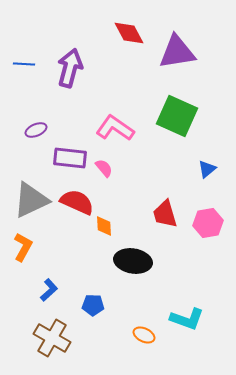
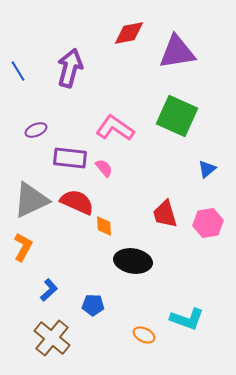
red diamond: rotated 72 degrees counterclockwise
blue line: moved 6 px left, 7 px down; rotated 55 degrees clockwise
brown cross: rotated 9 degrees clockwise
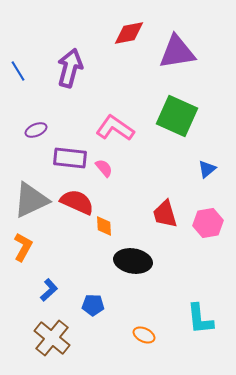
cyan L-shape: moved 13 px right; rotated 64 degrees clockwise
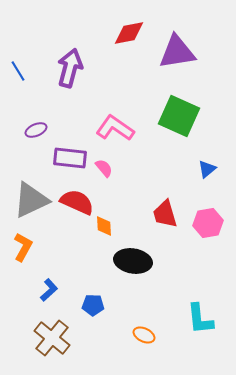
green square: moved 2 px right
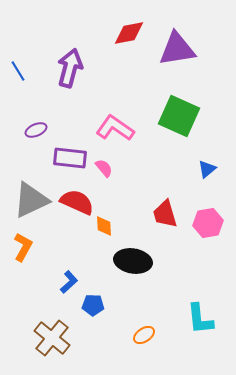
purple triangle: moved 3 px up
blue L-shape: moved 20 px right, 8 px up
orange ellipse: rotated 60 degrees counterclockwise
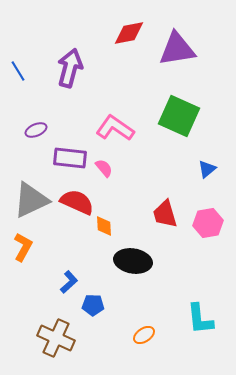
brown cross: moved 4 px right; rotated 15 degrees counterclockwise
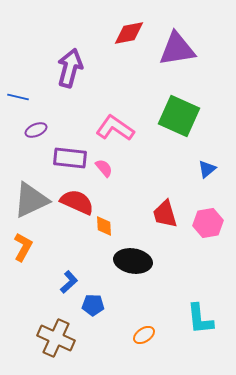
blue line: moved 26 px down; rotated 45 degrees counterclockwise
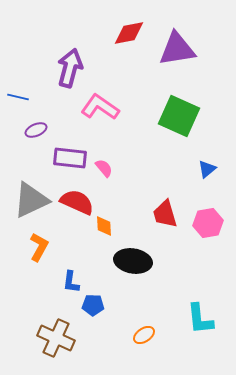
pink L-shape: moved 15 px left, 21 px up
orange L-shape: moved 16 px right
blue L-shape: moved 2 px right; rotated 140 degrees clockwise
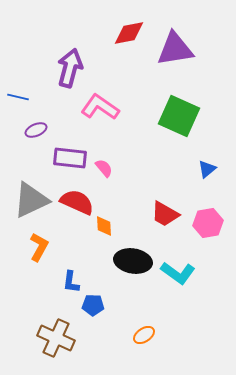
purple triangle: moved 2 px left
red trapezoid: rotated 44 degrees counterclockwise
cyan L-shape: moved 22 px left, 46 px up; rotated 48 degrees counterclockwise
